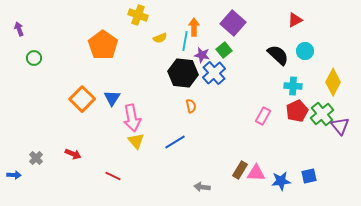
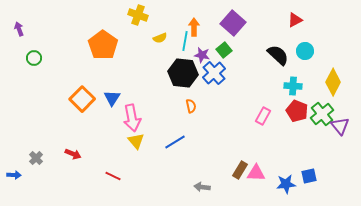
red pentagon: rotated 25 degrees counterclockwise
blue star: moved 5 px right, 3 px down
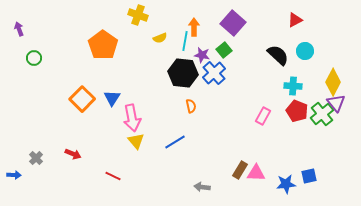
purple triangle: moved 4 px left, 23 px up
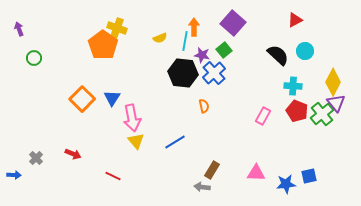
yellow cross: moved 21 px left, 13 px down
orange semicircle: moved 13 px right
brown rectangle: moved 28 px left
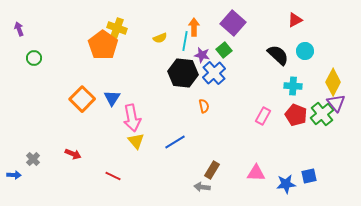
red pentagon: moved 1 px left, 4 px down
gray cross: moved 3 px left, 1 px down
